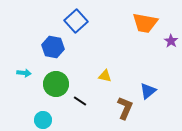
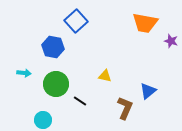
purple star: rotated 16 degrees counterclockwise
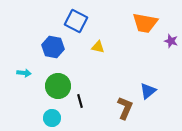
blue square: rotated 20 degrees counterclockwise
yellow triangle: moved 7 px left, 29 px up
green circle: moved 2 px right, 2 px down
black line: rotated 40 degrees clockwise
cyan circle: moved 9 px right, 2 px up
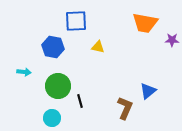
blue square: rotated 30 degrees counterclockwise
purple star: moved 1 px right, 1 px up; rotated 16 degrees counterclockwise
cyan arrow: moved 1 px up
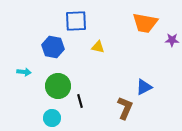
blue triangle: moved 4 px left, 4 px up; rotated 12 degrees clockwise
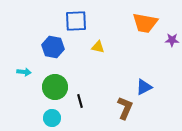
green circle: moved 3 px left, 1 px down
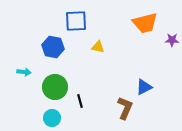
orange trapezoid: rotated 24 degrees counterclockwise
